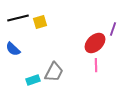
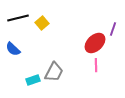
yellow square: moved 2 px right, 1 px down; rotated 24 degrees counterclockwise
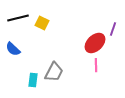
yellow square: rotated 24 degrees counterclockwise
cyan rectangle: rotated 64 degrees counterclockwise
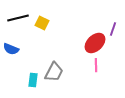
blue semicircle: moved 2 px left; rotated 21 degrees counterclockwise
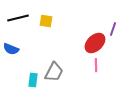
yellow square: moved 4 px right, 2 px up; rotated 16 degrees counterclockwise
